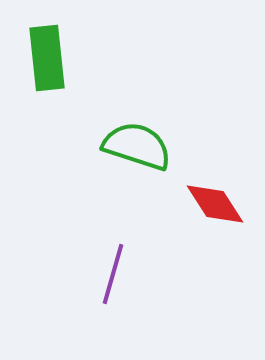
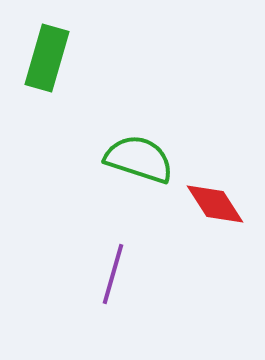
green rectangle: rotated 22 degrees clockwise
green semicircle: moved 2 px right, 13 px down
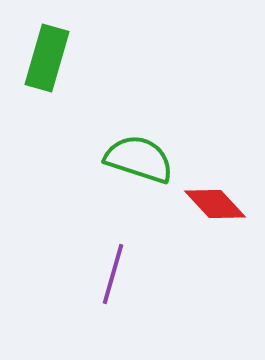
red diamond: rotated 10 degrees counterclockwise
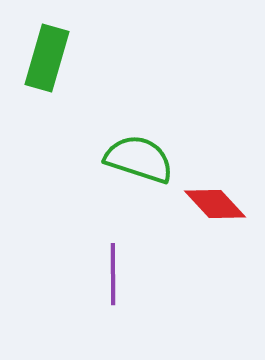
purple line: rotated 16 degrees counterclockwise
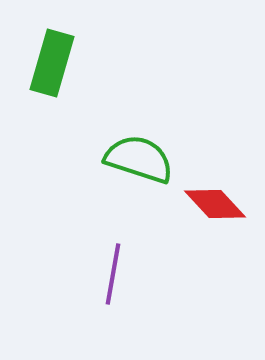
green rectangle: moved 5 px right, 5 px down
purple line: rotated 10 degrees clockwise
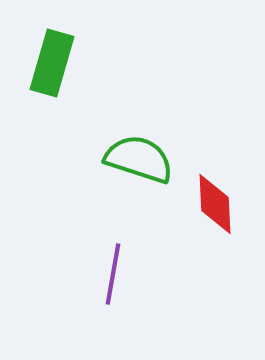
red diamond: rotated 40 degrees clockwise
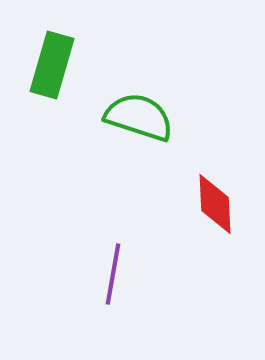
green rectangle: moved 2 px down
green semicircle: moved 42 px up
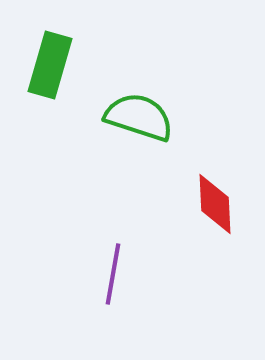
green rectangle: moved 2 px left
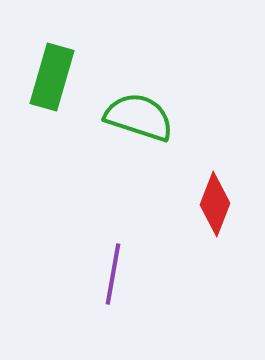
green rectangle: moved 2 px right, 12 px down
red diamond: rotated 24 degrees clockwise
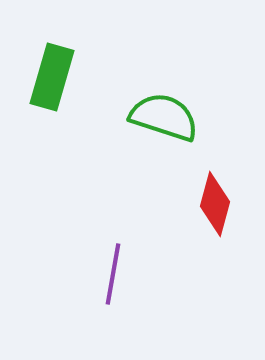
green semicircle: moved 25 px right
red diamond: rotated 6 degrees counterclockwise
